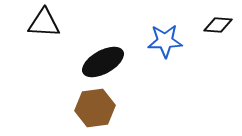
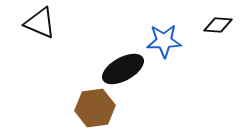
black triangle: moved 4 px left; rotated 20 degrees clockwise
blue star: moved 1 px left
black ellipse: moved 20 px right, 7 px down
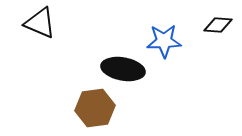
black ellipse: rotated 39 degrees clockwise
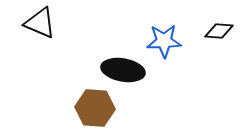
black diamond: moved 1 px right, 6 px down
black ellipse: moved 1 px down
brown hexagon: rotated 12 degrees clockwise
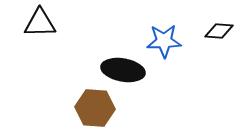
black triangle: rotated 24 degrees counterclockwise
